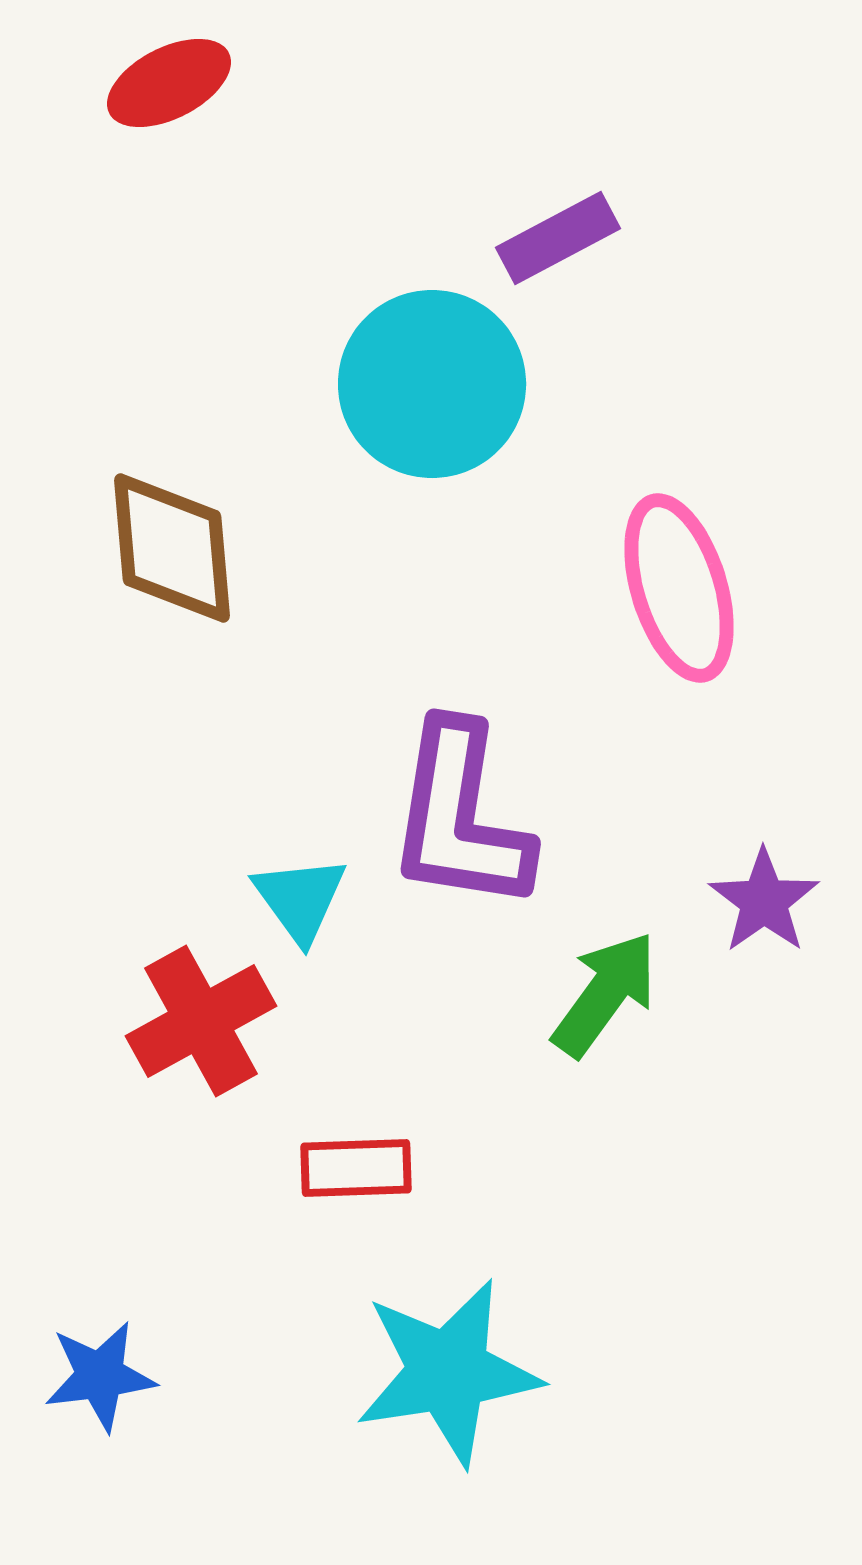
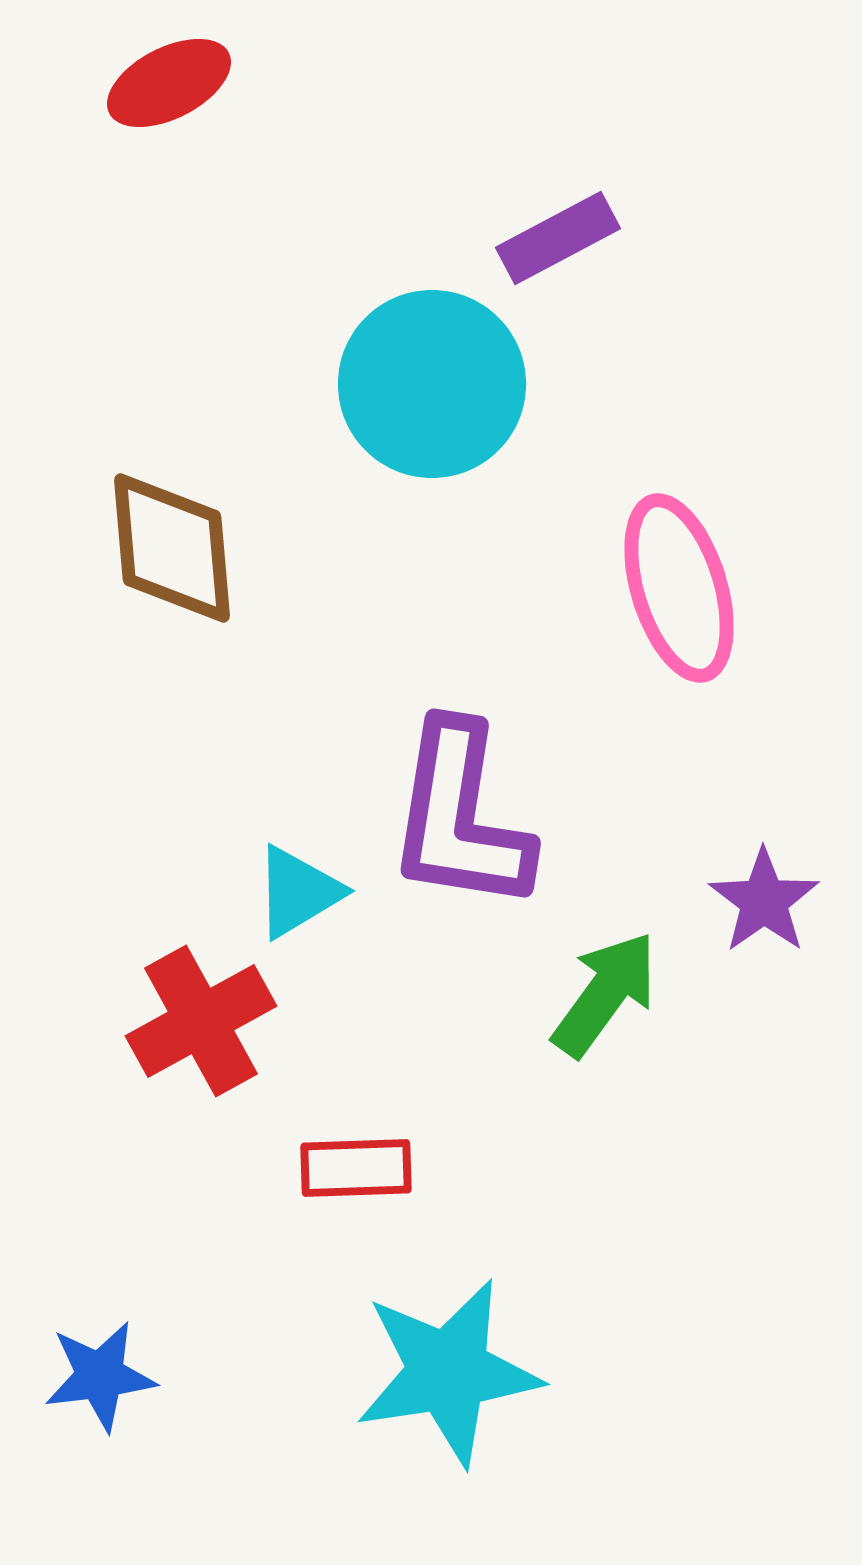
cyan triangle: moved 2 px left, 7 px up; rotated 35 degrees clockwise
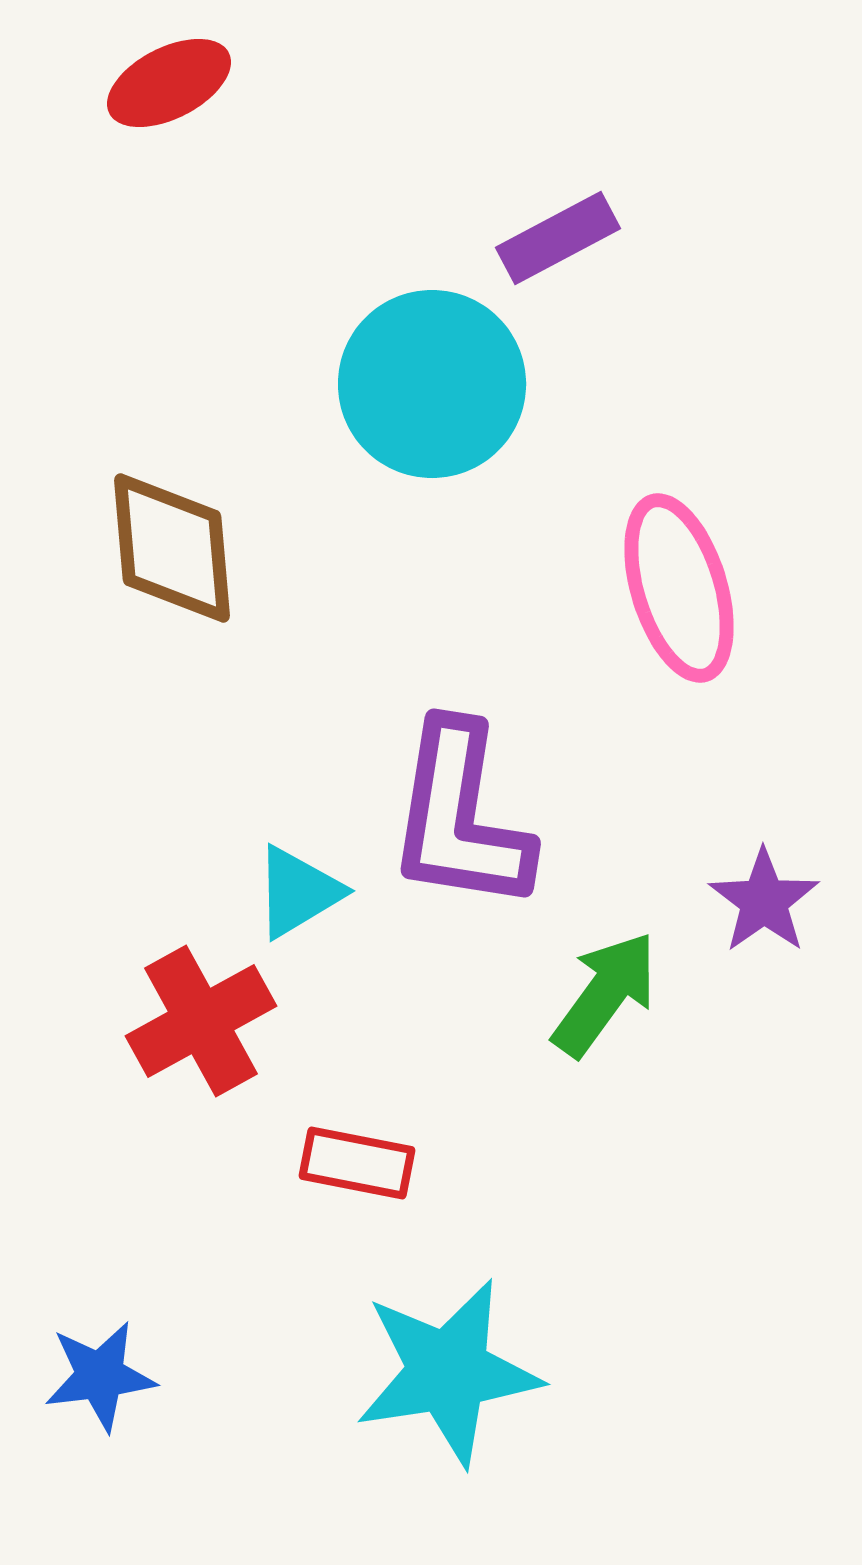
red rectangle: moved 1 px right, 5 px up; rotated 13 degrees clockwise
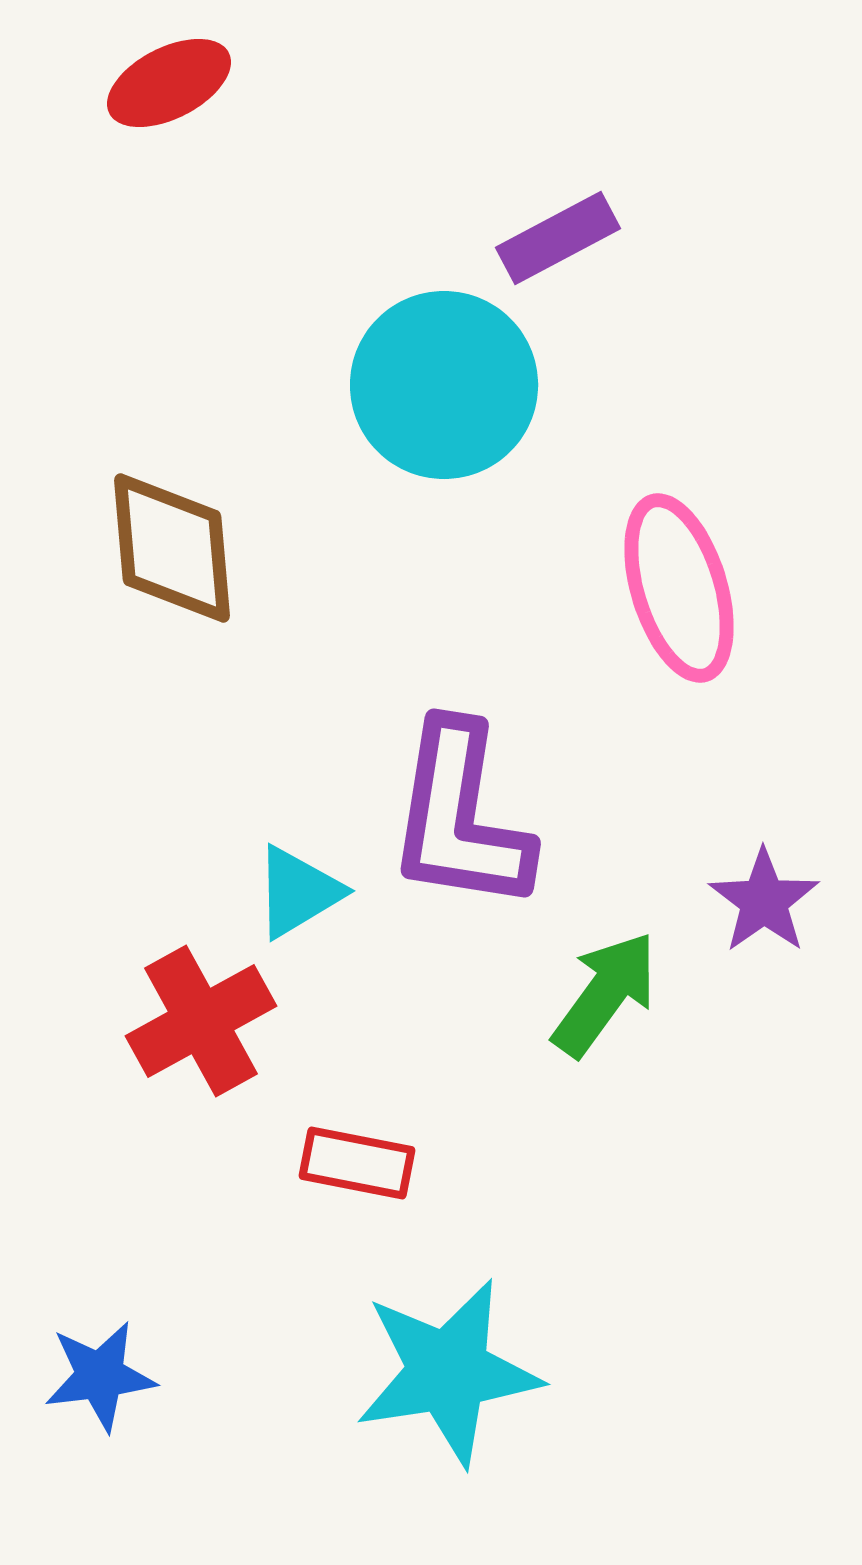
cyan circle: moved 12 px right, 1 px down
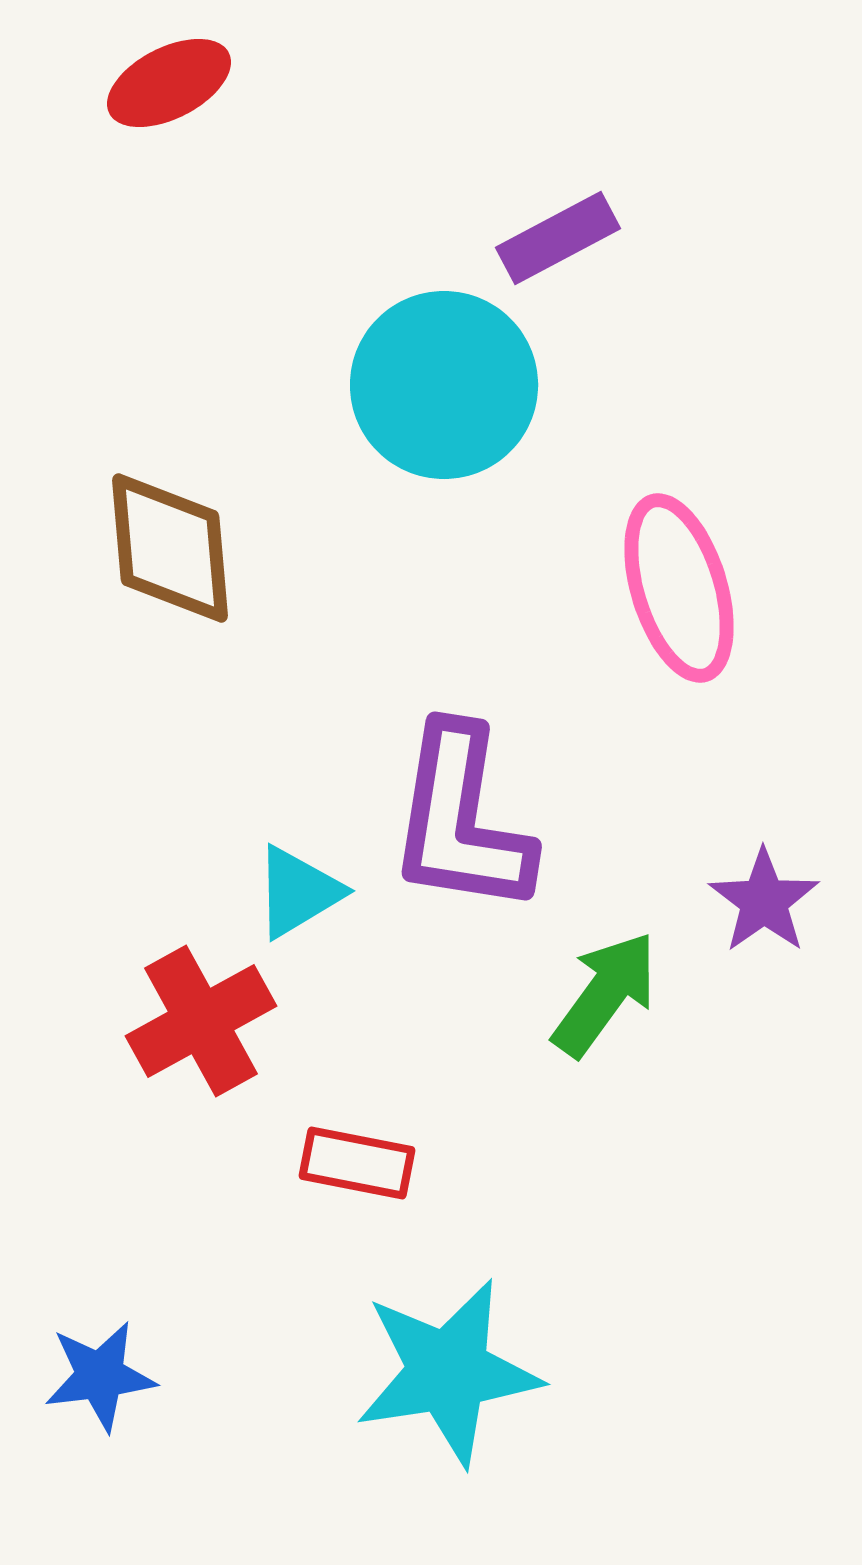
brown diamond: moved 2 px left
purple L-shape: moved 1 px right, 3 px down
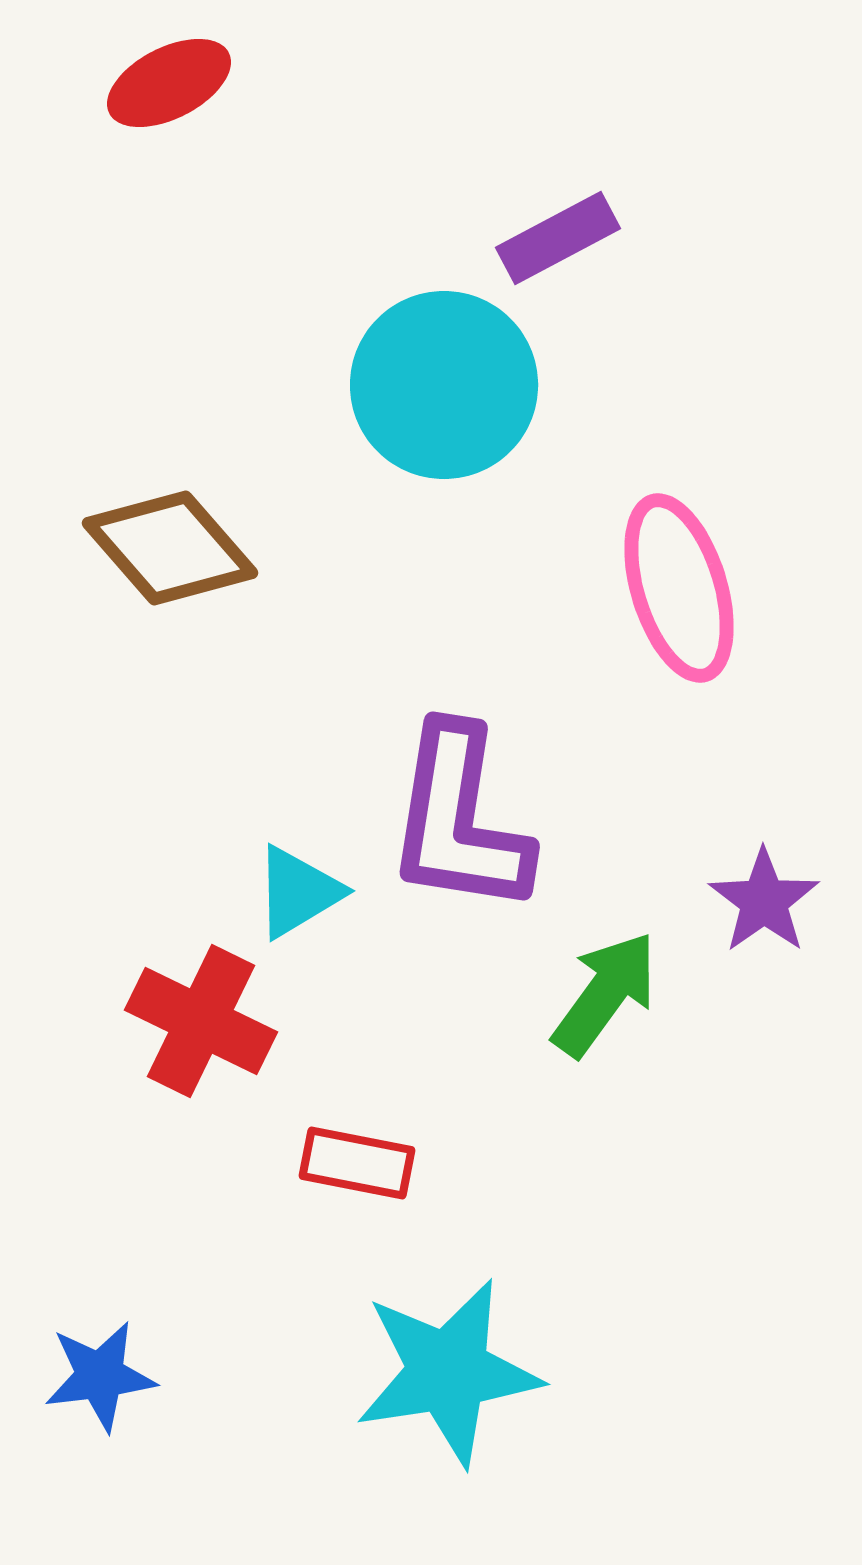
brown diamond: rotated 36 degrees counterclockwise
purple L-shape: moved 2 px left
red cross: rotated 35 degrees counterclockwise
